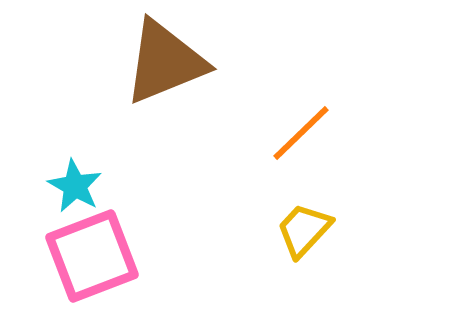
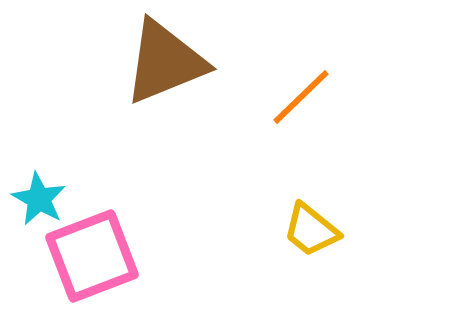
orange line: moved 36 px up
cyan star: moved 36 px left, 13 px down
yellow trapezoid: moved 7 px right; rotated 94 degrees counterclockwise
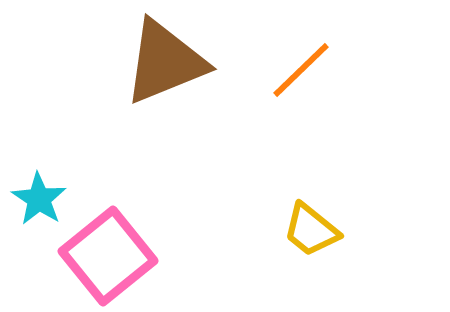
orange line: moved 27 px up
cyan star: rotated 4 degrees clockwise
pink square: moved 16 px right; rotated 18 degrees counterclockwise
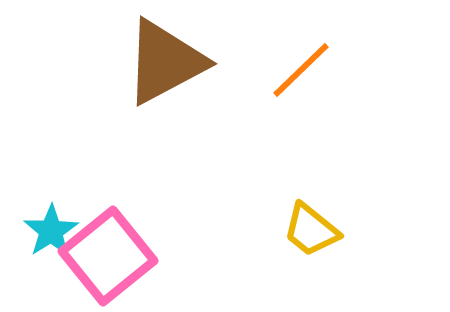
brown triangle: rotated 6 degrees counterclockwise
cyan star: moved 12 px right, 32 px down; rotated 6 degrees clockwise
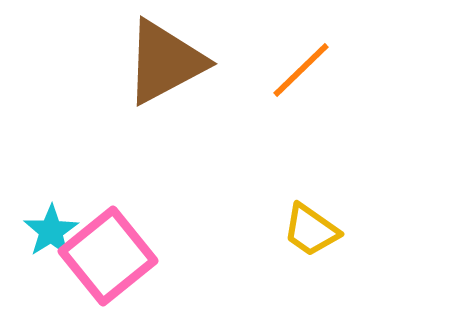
yellow trapezoid: rotated 4 degrees counterclockwise
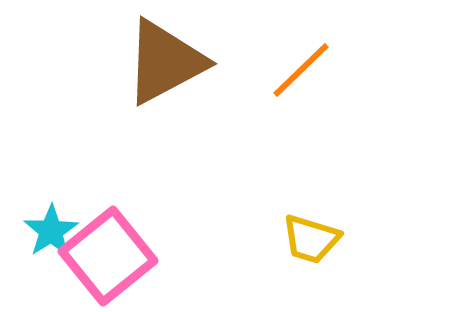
yellow trapezoid: moved 9 px down; rotated 18 degrees counterclockwise
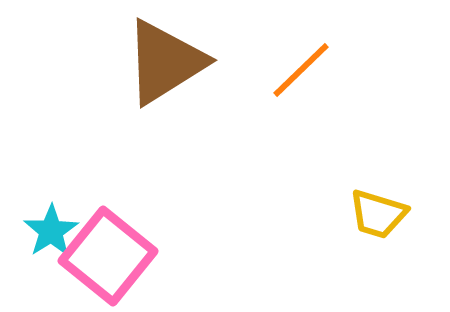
brown triangle: rotated 4 degrees counterclockwise
yellow trapezoid: moved 67 px right, 25 px up
pink square: rotated 12 degrees counterclockwise
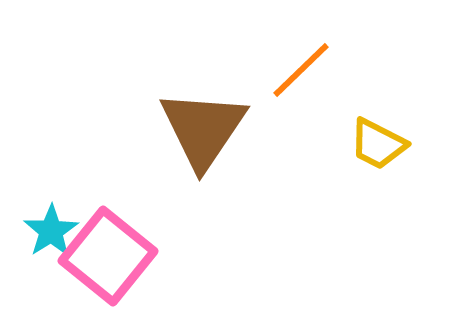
brown triangle: moved 38 px right, 67 px down; rotated 24 degrees counterclockwise
yellow trapezoid: moved 70 px up; rotated 10 degrees clockwise
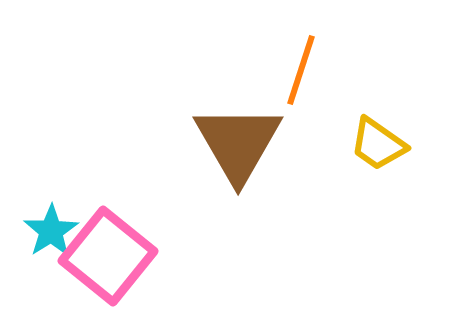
orange line: rotated 28 degrees counterclockwise
brown triangle: moved 35 px right, 14 px down; rotated 4 degrees counterclockwise
yellow trapezoid: rotated 8 degrees clockwise
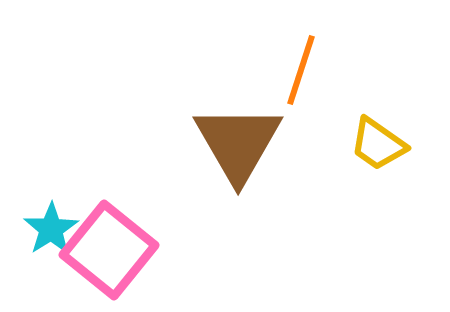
cyan star: moved 2 px up
pink square: moved 1 px right, 6 px up
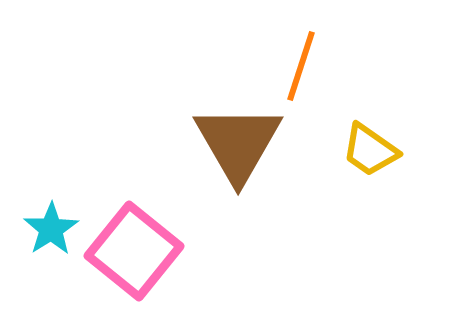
orange line: moved 4 px up
yellow trapezoid: moved 8 px left, 6 px down
pink square: moved 25 px right, 1 px down
